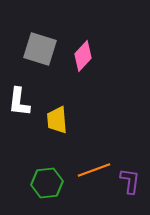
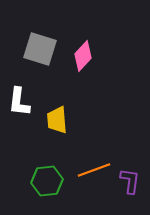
green hexagon: moved 2 px up
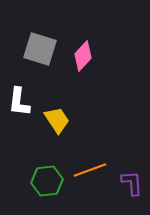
yellow trapezoid: rotated 152 degrees clockwise
orange line: moved 4 px left
purple L-shape: moved 2 px right, 2 px down; rotated 12 degrees counterclockwise
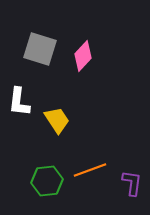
purple L-shape: rotated 12 degrees clockwise
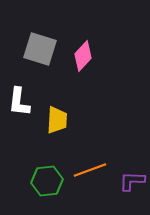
yellow trapezoid: rotated 36 degrees clockwise
purple L-shape: moved 2 px up; rotated 96 degrees counterclockwise
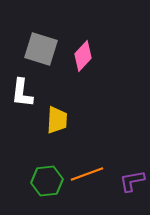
gray square: moved 1 px right
white L-shape: moved 3 px right, 9 px up
orange line: moved 3 px left, 4 px down
purple L-shape: rotated 12 degrees counterclockwise
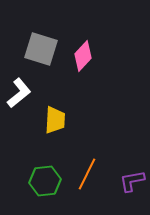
white L-shape: moved 3 px left; rotated 136 degrees counterclockwise
yellow trapezoid: moved 2 px left
orange line: rotated 44 degrees counterclockwise
green hexagon: moved 2 px left
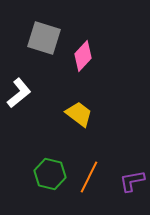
gray square: moved 3 px right, 11 px up
yellow trapezoid: moved 24 px right, 6 px up; rotated 56 degrees counterclockwise
orange line: moved 2 px right, 3 px down
green hexagon: moved 5 px right, 7 px up; rotated 20 degrees clockwise
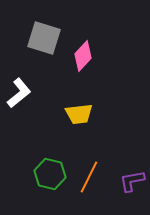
yellow trapezoid: rotated 136 degrees clockwise
